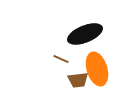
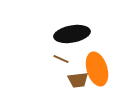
black ellipse: moved 13 px left; rotated 12 degrees clockwise
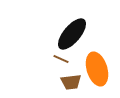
black ellipse: rotated 40 degrees counterclockwise
brown trapezoid: moved 7 px left, 2 px down
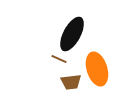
black ellipse: rotated 12 degrees counterclockwise
brown line: moved 2 px left
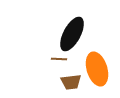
brown line: rotated 21 degrees counterclockwise
